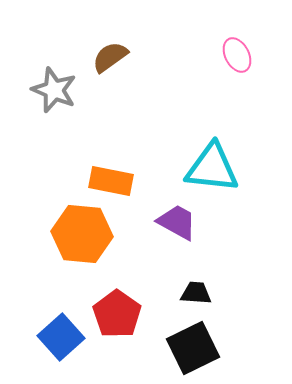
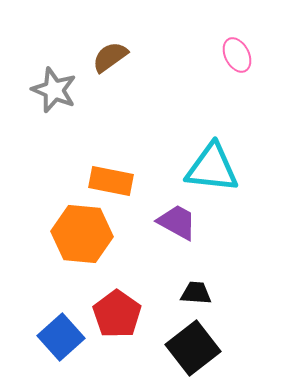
black square: rotated 12 degrees counterclockwise
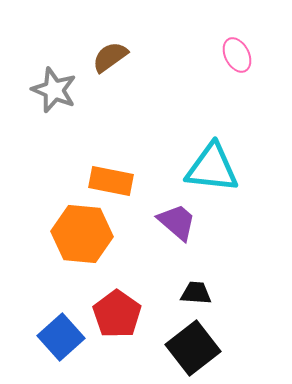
purple trapezoid: rotated 12 degrees clockwise
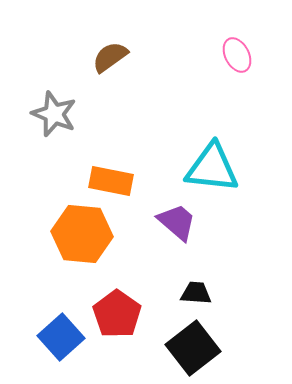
gray star: moved 24 px down
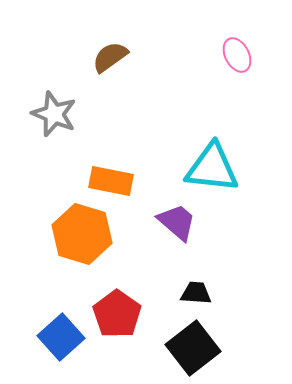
orange hexagon: rotated 12 degrees clockwise
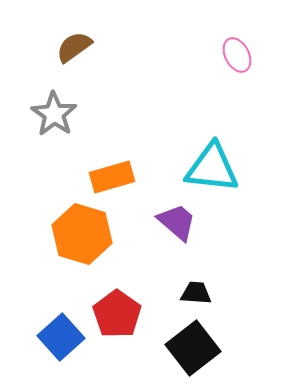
brown semicircle: moved 36 px left, 10 px up
gray star: rotated 12 degrees clockwise
orange rectangle: moved 1 px right, 4 px up; rotated 27 degrees counterclockwise
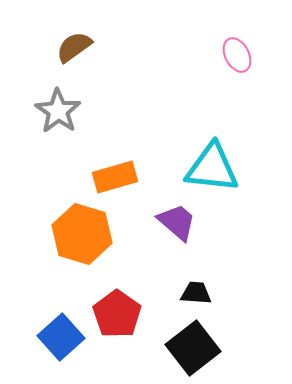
gray star: moved 4 px right, 3 px up
orange rectangle: moved 3 px right
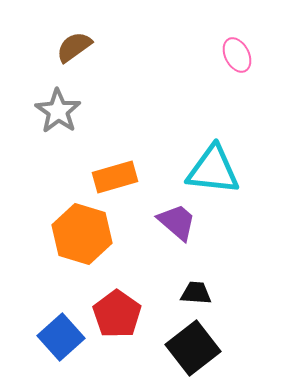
cyan triangle: moved 1 px right, 2 px down
